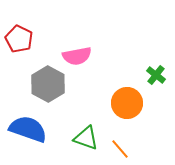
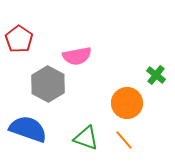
red pentagon: rotated 8 degrees clockwise
orange line: moved 4 px right, 9 px up
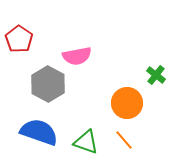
blue semicircle: moved 11 px right, 3 px down
green triangle: moved 4 px down
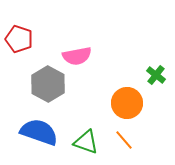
red pentagon: rotated 16 degrees counterclockwise
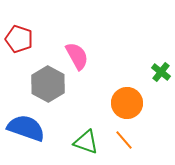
pink semicircle: rotated 108 degrees counterclockwise
green cross: moved 5 px right, 3 px up
blue semicircle: moved 13 px left, 4 px up
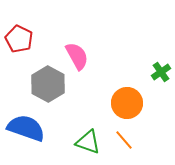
red pentagon: rotated 8 degrees clockwise
green cross: rotated 18 degrees clockwise
green triangle: moved 2 px right
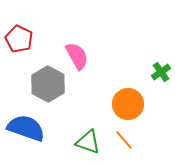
orange circle: moved 1 px right, 1 px down
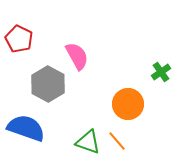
orange line: moved 7 px left, 1 px down
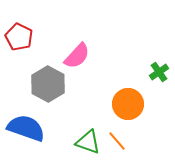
red pentagon: moved 2 px up
pink semicircle: rotated 72 degrees clockwise
green cross: moved 2 px left
